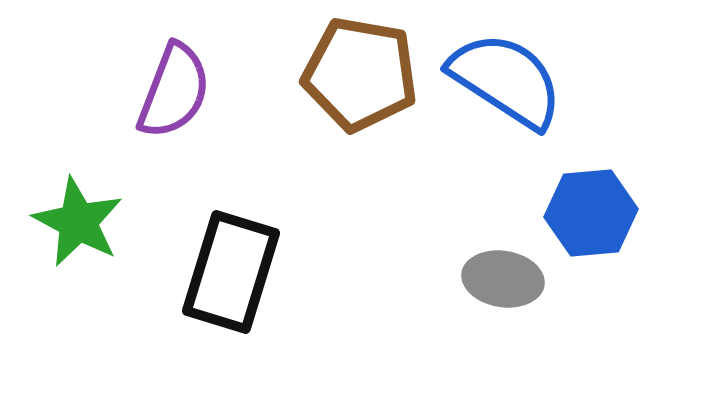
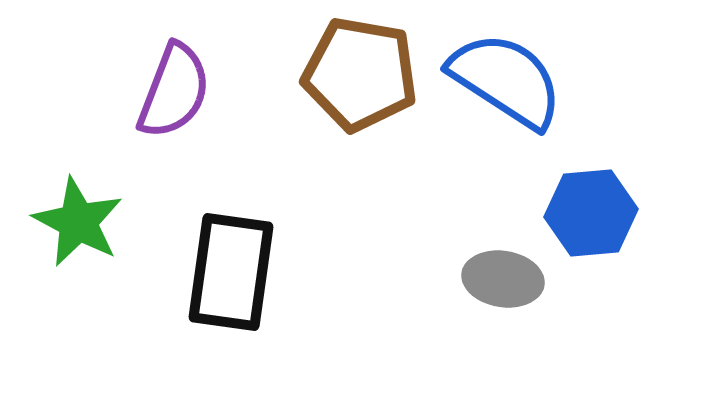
black rectangle: rotated 9 degrees counterclockwise
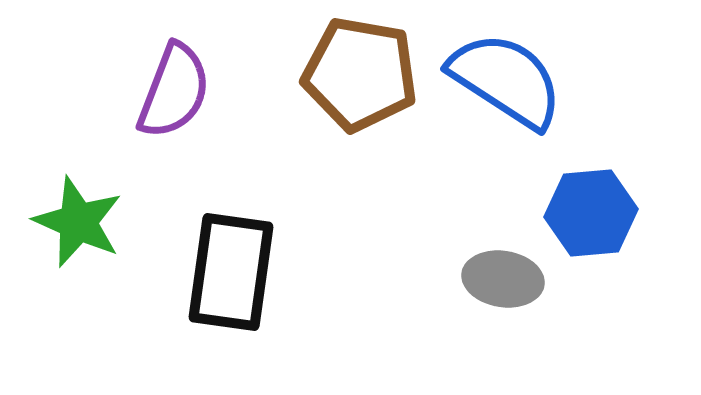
green star: rotated 4 degrees counterclockwise
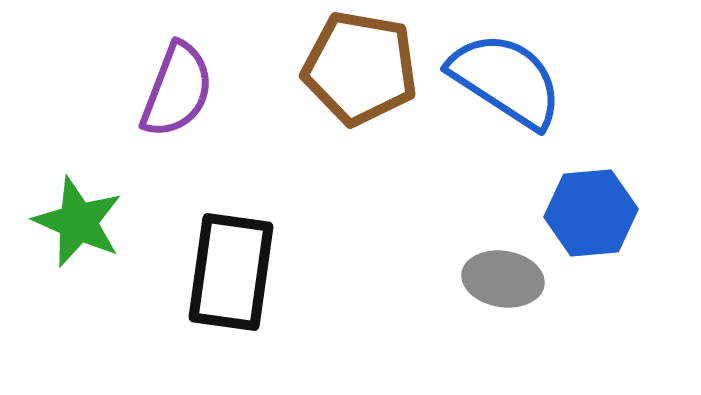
brown pentagon: moved 6 px up
purple semicircle: moved 3 px right, 1 px up
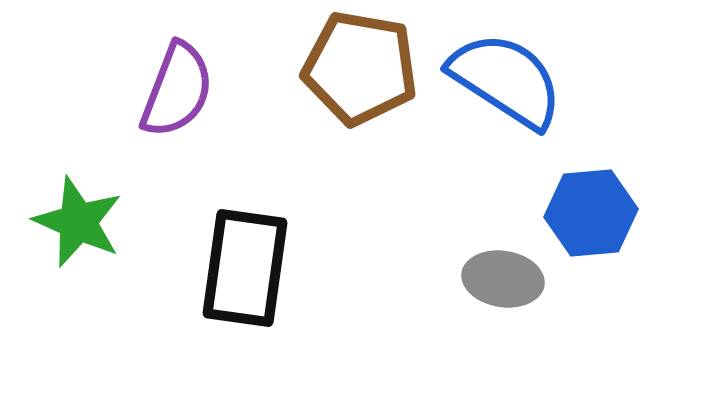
black rectangle: moved 14 px right, 4 px up
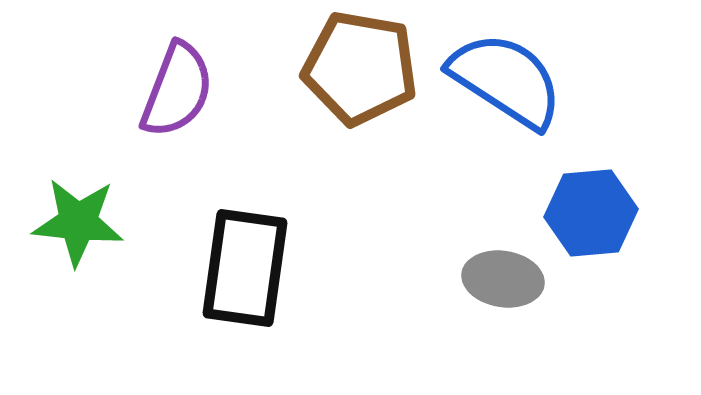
green star: rotated 18 degrees counterclockwise
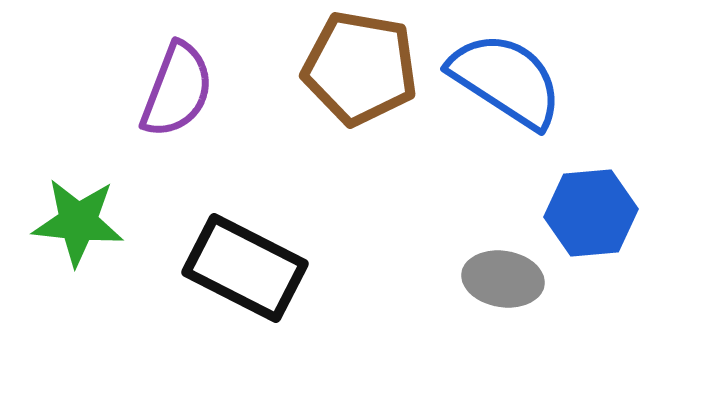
black rectangle: rotated 71 degrees counterclockwise
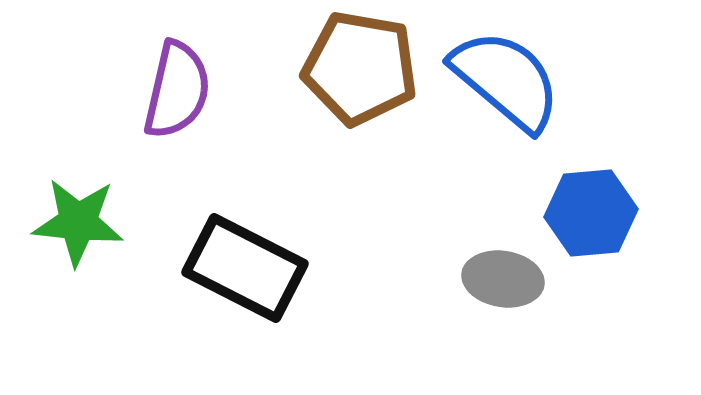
blue semicircle: rotated 7 degrees clockwise
purple semicircle: rotated 8 degrees counterclockwise
